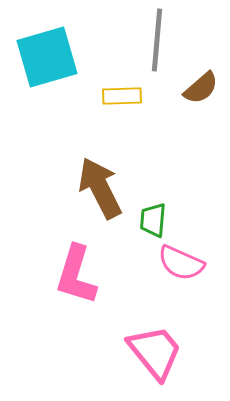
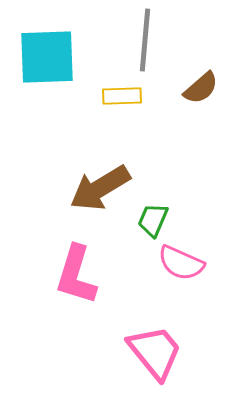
gray line: moved 12 px left
cyan square: rotated 14 degrees clockwise
brown arrow: rotated 94 degrees counterclockwise
green trapezoid: rotated 18 degrees clockwise
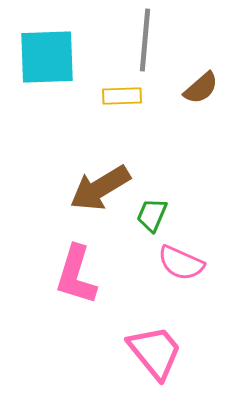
green trapezoid: moved 1 px left, 5 px up
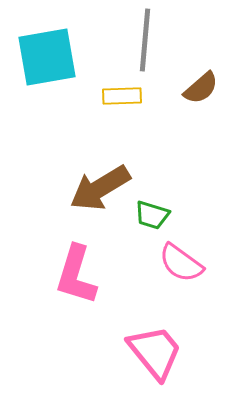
cyan square: rotated 8 degrees counterclockwise
green trapezoid: rotated 96 degrees counterclockwise
pink semicircle: rotated 12 degrees clockwise
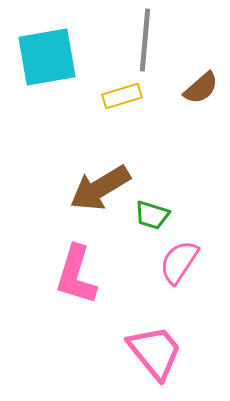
yellow rectangle: rotated 15 degrees counterclockwise
pink semicircle: moved 2 px left, 1 px up; rotated 87 degrees clockwise
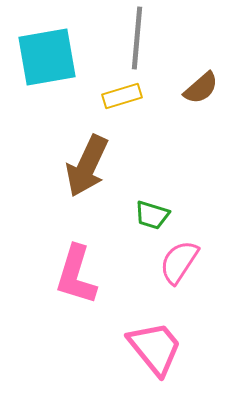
gray line: moved 8 px left, 2 px up
brown arrow: moved 13 px left, 22 px up; rotated 34 degrees counterclockwise
pink trapezoid: moved 4 px up
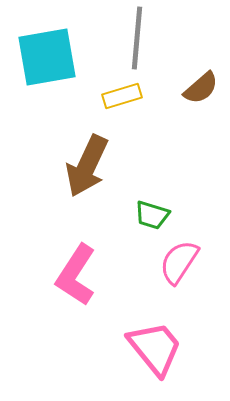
pink L-shape: rotated 16 degrees clockwise
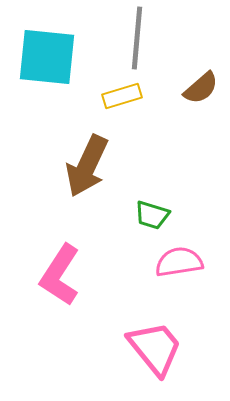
cyan square: rotated 16 degrees clockwise
pink semicircle: rotated 48 degrees clockwise
pink L-shape: moved 16 px left
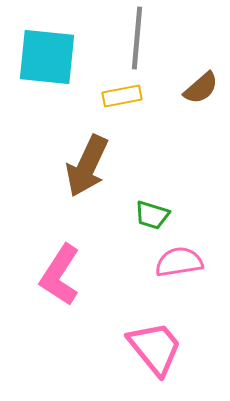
yellow rectangle: rotated 6 degrees clockwise
